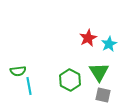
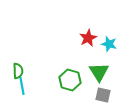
cyan star: rotated 28 degrees counterclockwise
green semicircle: rotated 84 degrees counterclockwise
green hexagon: rotated 10 degrees counterclockwise
cyan line: moved 7 px left
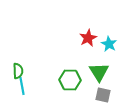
cyan star: rotated 14 degrees clockwise
green hexagon: rotated 15 degrees counterclockwise
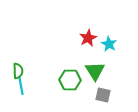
green triangle: moved 4 px left, 1 px up
cyan line: moved 1 px left
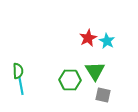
cyan star: moved 2 px left, 3 px up
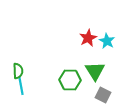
gray square: rotated 14 degrees clockwise
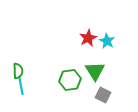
green hexagon: rotated 10 degrees counterclockwise
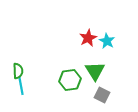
gray square: moved 1 px left
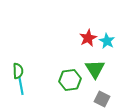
green triangle: moved 2 px up
gray square: moved 4 px down
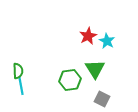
red star: moved 2 px up
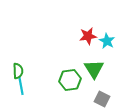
red star: rotated 18 degrees clockwise
green triangle: moved 1 px left
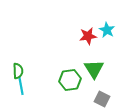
cyan star: moved 11 px up
